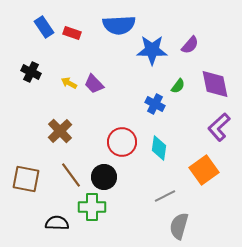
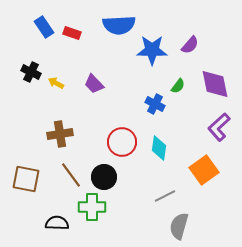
yellow arrow: moved 13 px left
brown cross: moved 3 px down; rotated 35 degrees clockwise
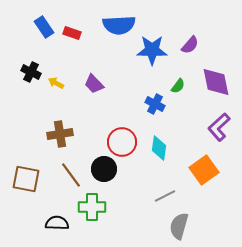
purple diamond: moved 1 px right, 2 px up
black circle: moved 8 px up
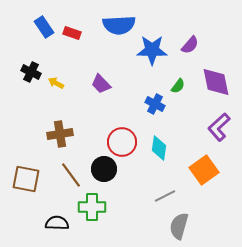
purple trapezoid: moved 7 px right
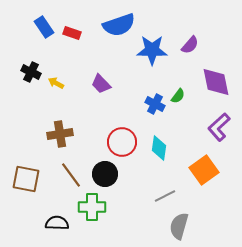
blue semicircle: rotated 16 degrees counterclockwise
green semicircle: moved 10 px down
black circle: moved 1 px right, 5 px down
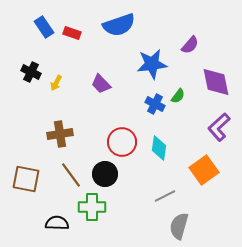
blue star: moved 14 px down; rotated 8 degrees counterclockwise
yellow arrow: rotated 91 degrees counterclockwise
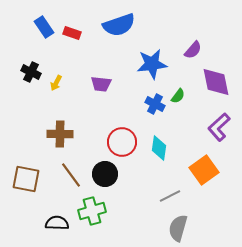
purple semicircle: moved 3 px right, 5 px down
purple trapezoid: rotated 40 degrees counterclockwise
brown cross: rotated 10 degrees clockwise
gray line: moved 5 px right
green cross: moved 4 px down; rotated 16 degrees counterclockwise
gray semicircle: moved 1 px left, 2 px down
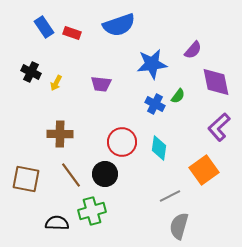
gray semicircle: moved 1 px right, 2 px up
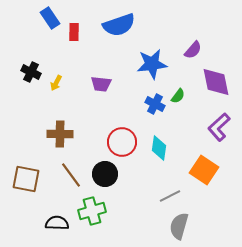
blue rectangle: moved 6 px right, 9 px up
red rectangle: moved 2 px right, 1 px up; rotated 72 degrees clockwise
orange square: rotated 20 degrees counterclockwise
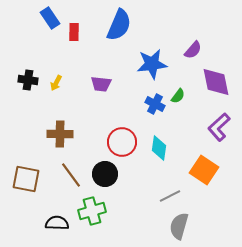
blue semicircle: rotated 48 degrees counterclockwise
black cross: moved 3 px left, 8 px down; rotated 18 degrees counterclockwise
